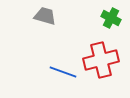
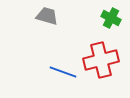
gray trapezoid: moved 2 px right
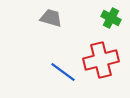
gray trapezoid: moved 4 px right, 2 px down
blue line: rotated 16 degrees clockwise
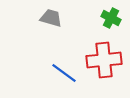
red cross: moved 3 px right; rotated 8 degrees clockwise
blue line: moved 1 px right, 1 px down
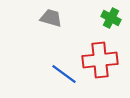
red cross: moved 4 px left
blue line: moved 1 px down
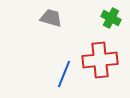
blue line: rotated 76 degrees clockwise
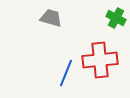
green cross: moved 5 px right
blue line: moved 2 px right, 1 px up
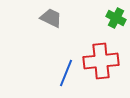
gray trapezoid: rotated 10 degrees clockwise
red cross: moved 1 px right, 1 px down
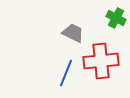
gray trapezoid: moved 22 px right, 15 px down
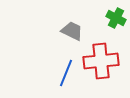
gray trapezoid: moved 1 px left, 2 px up
